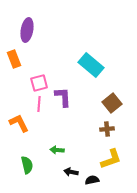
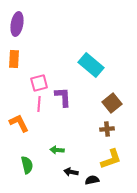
purple ellipse: moved 10 px left, 6 px up
orange rectangle: rotated 24 degrees clockwise
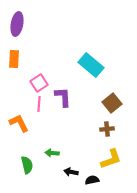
pink square: rotated 18 degrees counterclockwise
green arrow: moved 5 px left, 3 px down
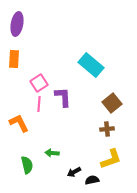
black arrow: moved 3 px right; rotated 40 degrees counterclockwise
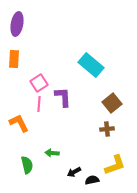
yellow L-shape: moved 4 px right, 6 px down
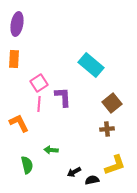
green arrow: moved 1 px left, 3 px up
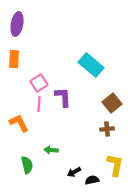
yellow L-shape: rotated 60 degrees counterclockwise
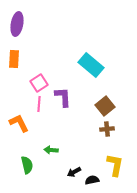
brown square: moved 7 px left, 3 px down
